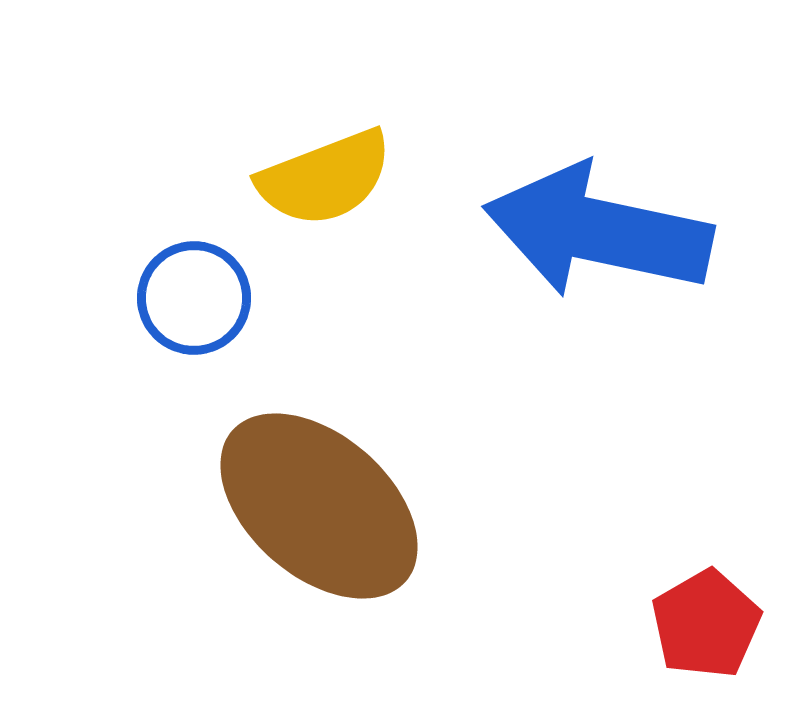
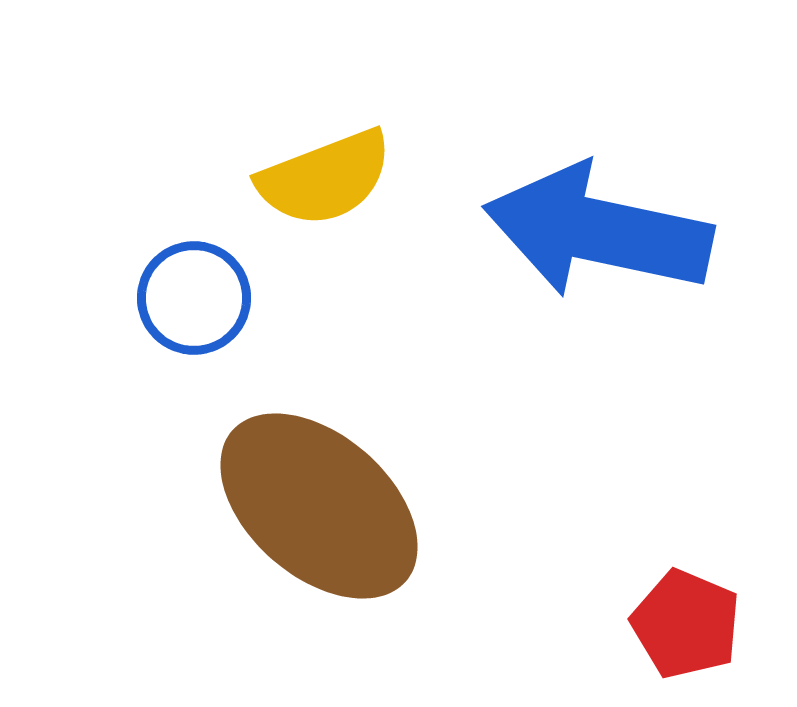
red pentagon: moved 20 px left; rotated 19 degrees counterclockwise
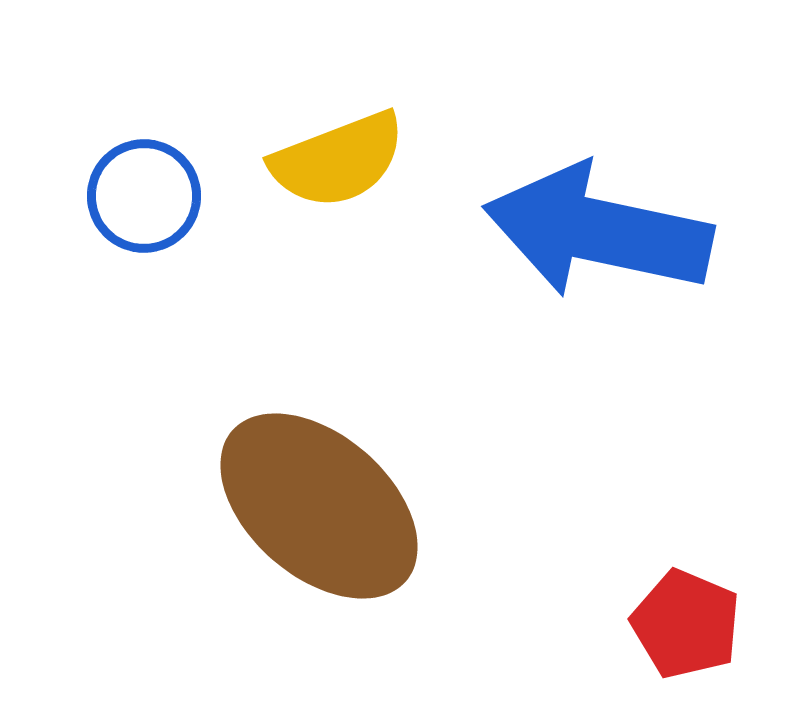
yellow semicircle: moved 13 px right, 18 px up
blue circle: moved 50 px left, 102 px up
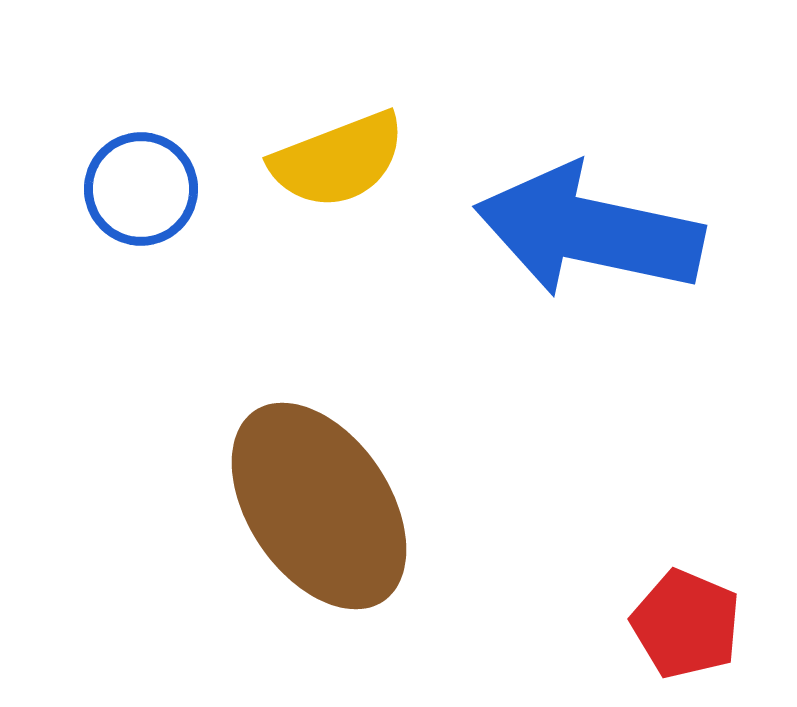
blue circle: moved 3 px left, 7 px up
blue arrow: moved 9 px left
brown ellipse: rotated 15 degrees clockwise
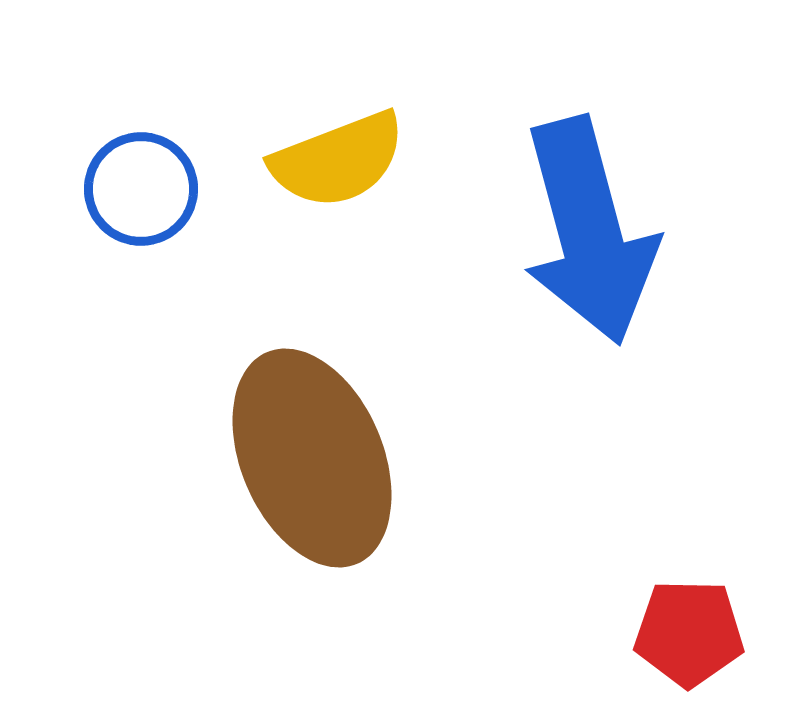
blue arrow: rotated 117 degrees counterclockwise
brown ellipse: moved 7 px left, 48 px up; rotated 11 degrees clockwise
red pentagon: moved 3 px right, 9 px down; rotated 22 degrees counterclockwise
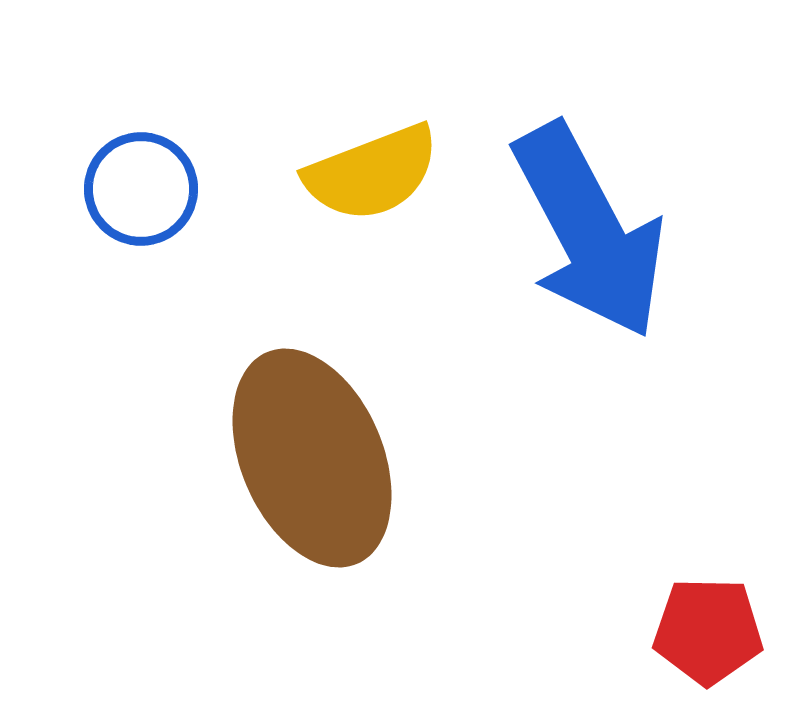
yellow semicircle: moved 34 px right, 13 px down
blue arrow: rotated 13 degrees counterclockwise
red pentagon: moved 19 px right, 2 px up
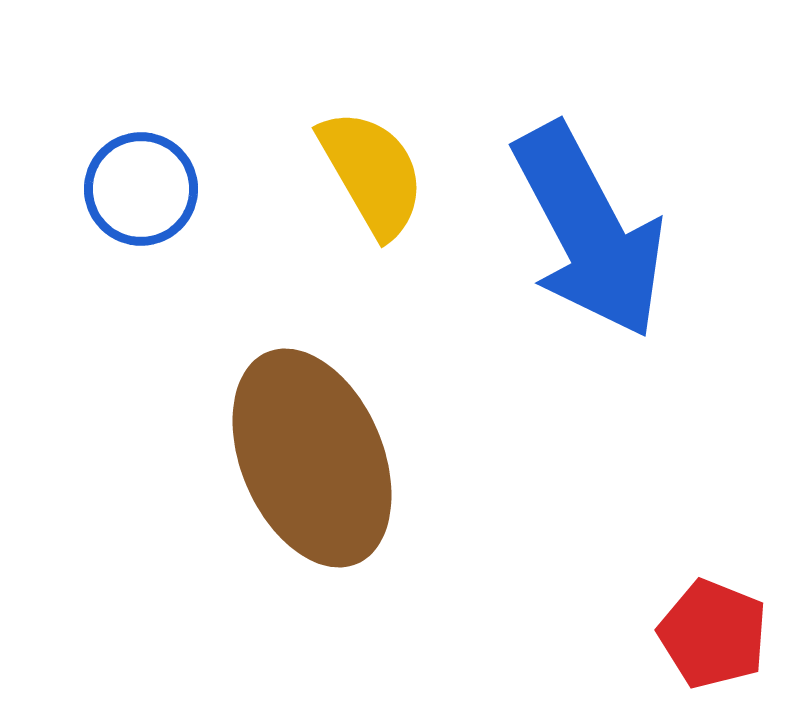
yellow semicircle: rotated 99 degrees counterclockwise
red pentagon: moved 5 px right, 3 px down; rotated 21 degrees clockwise
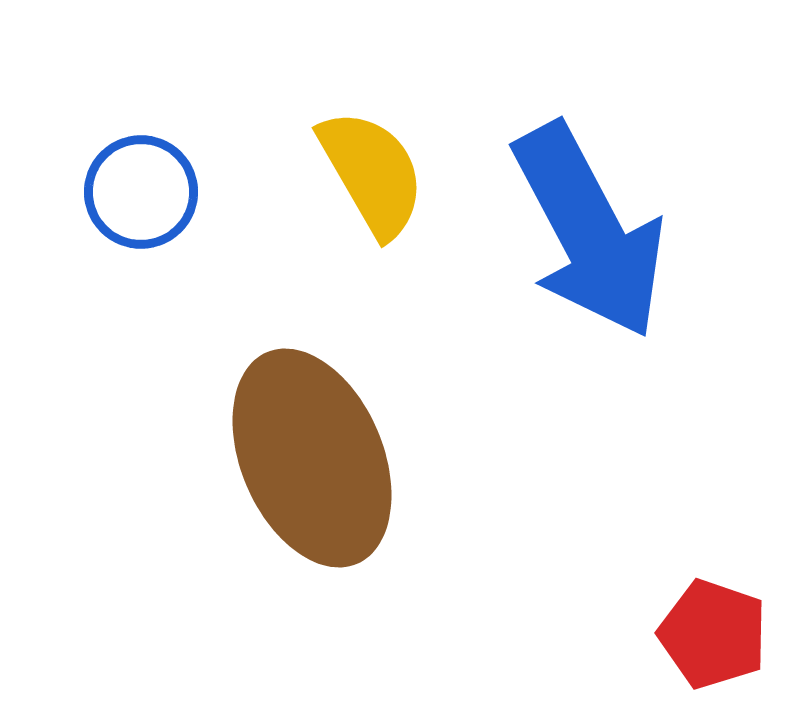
blue circle: moved 3 px down
red pentagon: rotated 3 degrees counterclockwise
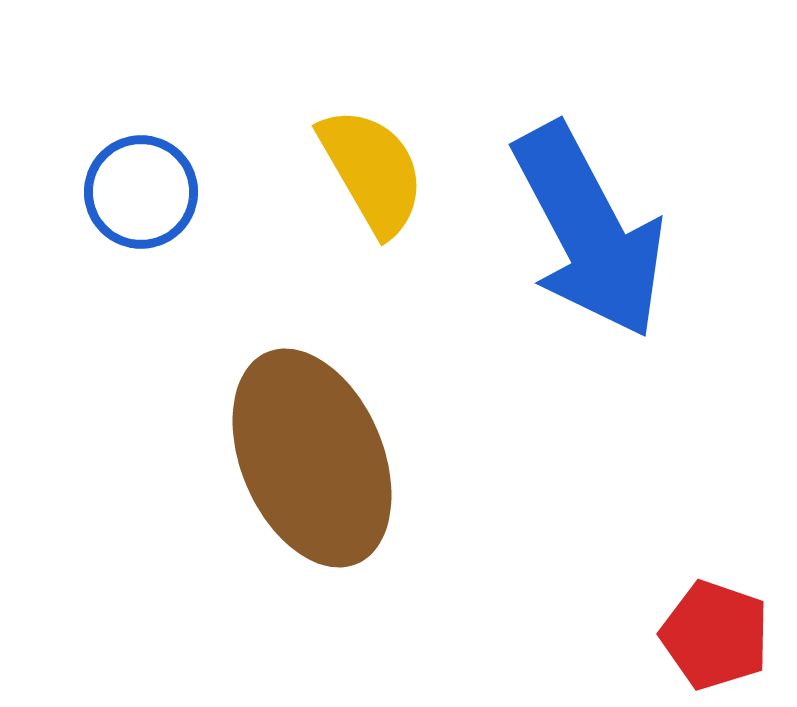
yellow semicircle: moved 2 px up
red pentagon: moved 2 px right, 1 px down
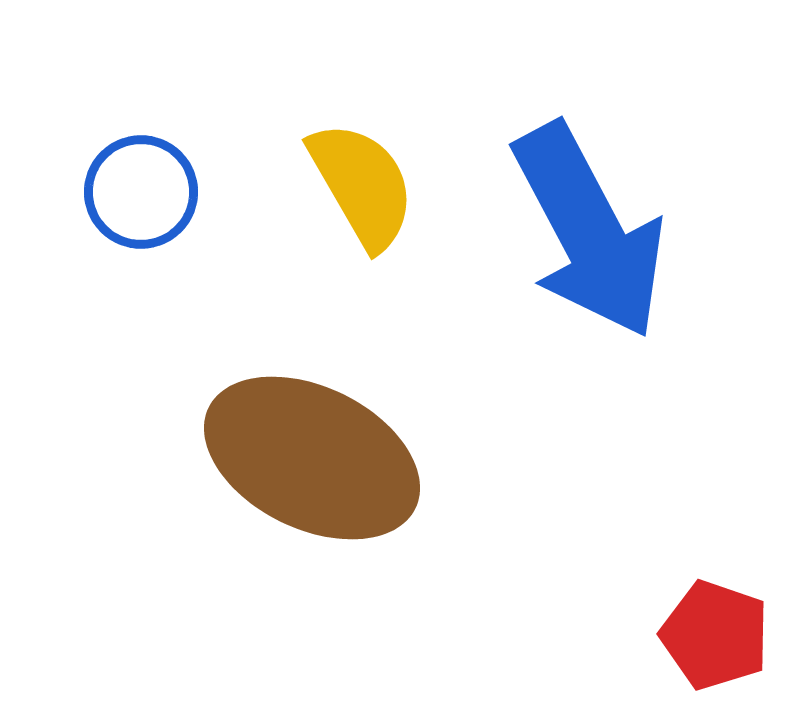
yellow semicircle: moved 10 px left, 14 px down
brown ellipse: rotated 41 degrees counterclockwise
